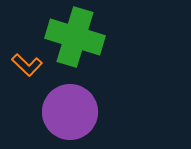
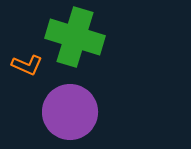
orange L-shape: rotated 20 degrees counterclockwise
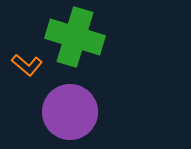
orange L-shape: rotated 16 degrees clockwise
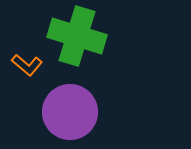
green cross: moved 2 px right, 1 px up
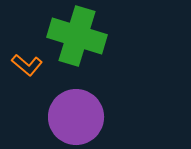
purple circle: moved 6 px right, 5 px down
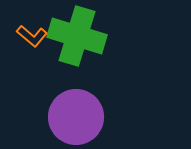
orange L-shape: moved 5 px right, 29 px up
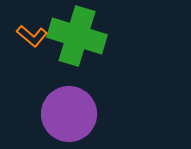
purple circle: moved 7 px left, 3 px up
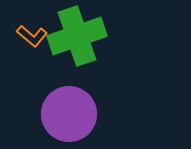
green cross: rotated 36 degrees counterclockwise
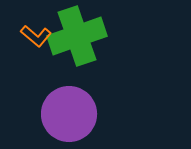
orange L-shape: moved 4 px right
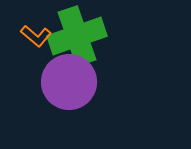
purple circle: moved 32 px up
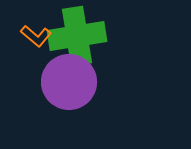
green cross: rotated 10 degrees clockwise
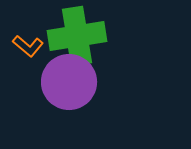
orange L-shape: moved 8 px left, 10 px down
